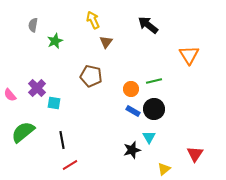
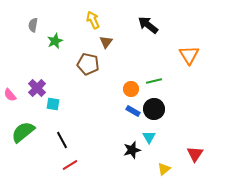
brown pentagon: moved 3 px left, 12 px up
cyan square: moved 1 px left, 1 px down
black line: rotated 18 degrees counterclockwise
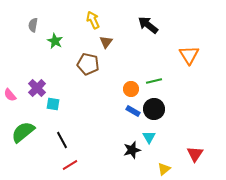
green star: rotated 21 degrees counterclockwise
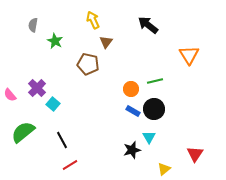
green line: moved 1 px right
cyan square: rotated 32 degrees clockwise
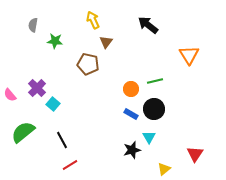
green star: rotated 21 degrees counterclockwise
blue rectangle: moved 2 px left, 3 px down
